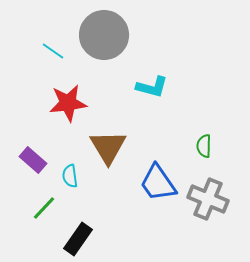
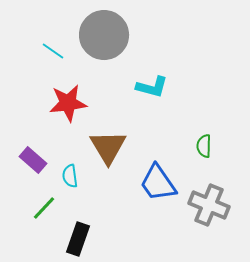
gray cross: moved 1 px right, 6 px down
black rectangle: rotated 16 degrees counterclockwise
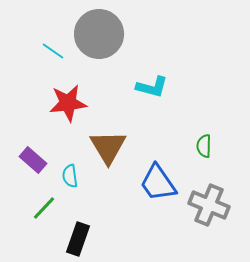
gray circle: moved 5 px left, 1 px up
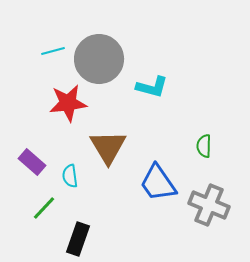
gray circle: moved 25 px down
cyan line: rotated 50 degrees counterclockwise
purple rectangle: moved 1 px left, 2 px down
